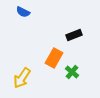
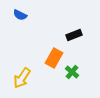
blue semicircle: moved 3 px left, 3 px down
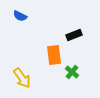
blue semicircle: moved 1 px down
orange rectangle: moved 3 px up; rotated 36 degrees counterclockwise
yellow arrow: rotated 70 degrees counterclockwise
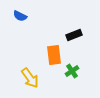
green cross: moved 1 px up; rotated 16 degrees clockwise
yellow arrow: moved 8 px right
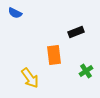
blue semicircle: moved 5 px left, 3 px up
black rectangle: moved 2 px right, 3 px up
green cross: moved 14 px right
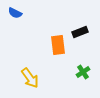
black rectangle: moved 4 px right
orange rectangle: moved 4 px right, 10 px up
green cross: moved 3 px left, 1 px down
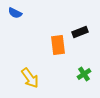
green cross: moved 1 px right, 2 px down
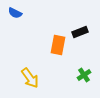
orange rectangle: rotated 18 degrees clockwise
green cross: moved 1 px down
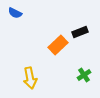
orange rectangle: rotated 36 degrees clockwise
yellow arrow: rotated 25 degrees clockwise
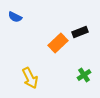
blue semicircle: moved 4 px down
orange rectangle: moved 2 px up
yellow arrow: rotated 15 degrees counterclockwise
